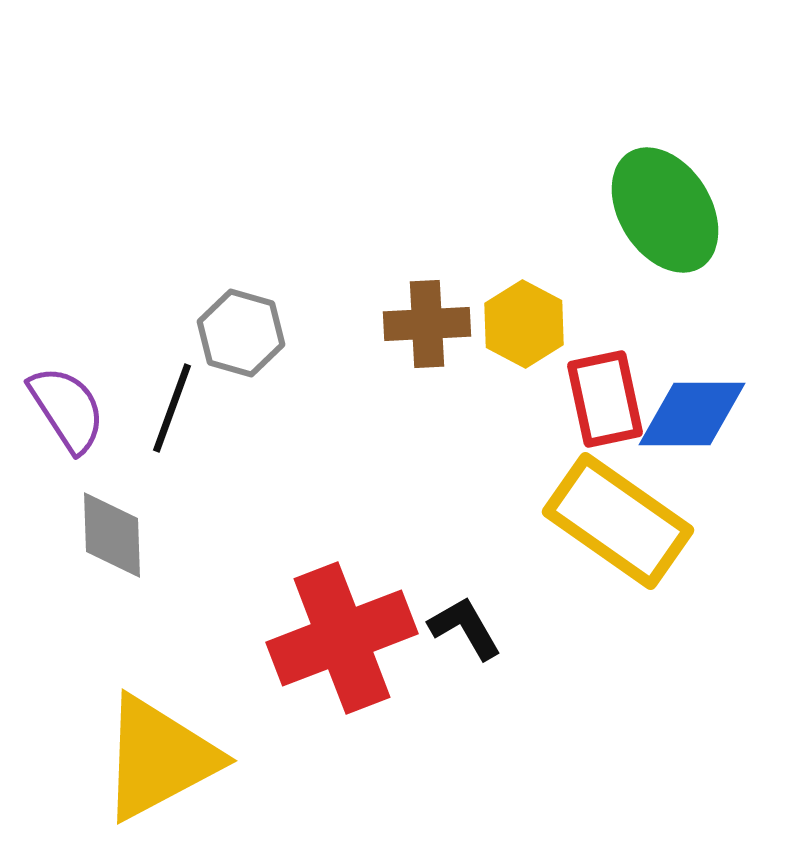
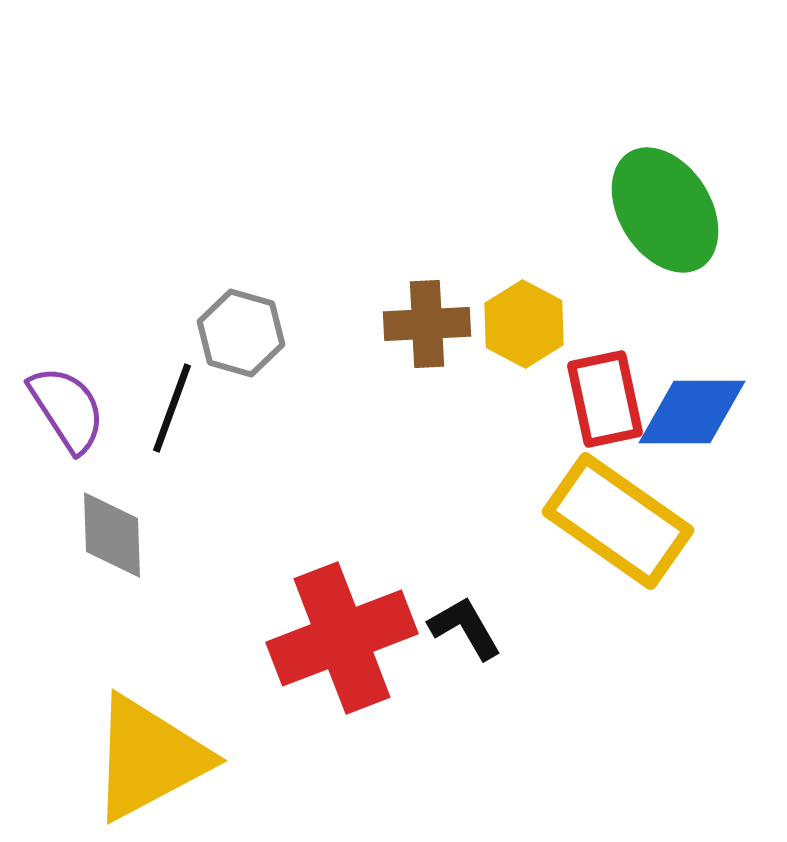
blue diamond: moved 2 px up
yellow triangle: moved 10 px left
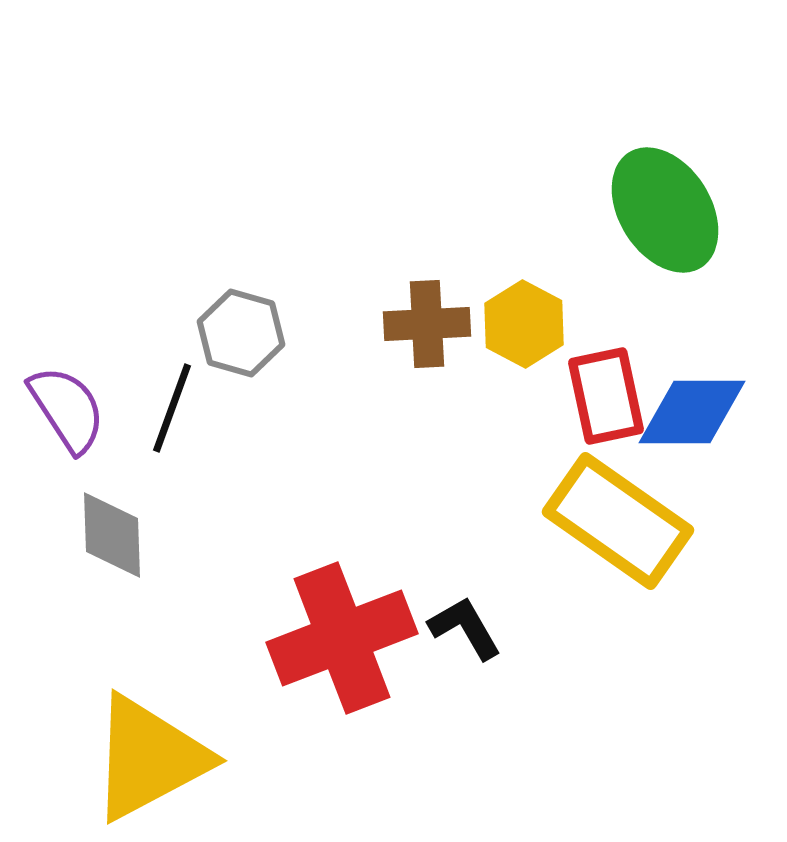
red rectangle: moved 1 px right, 3 px up
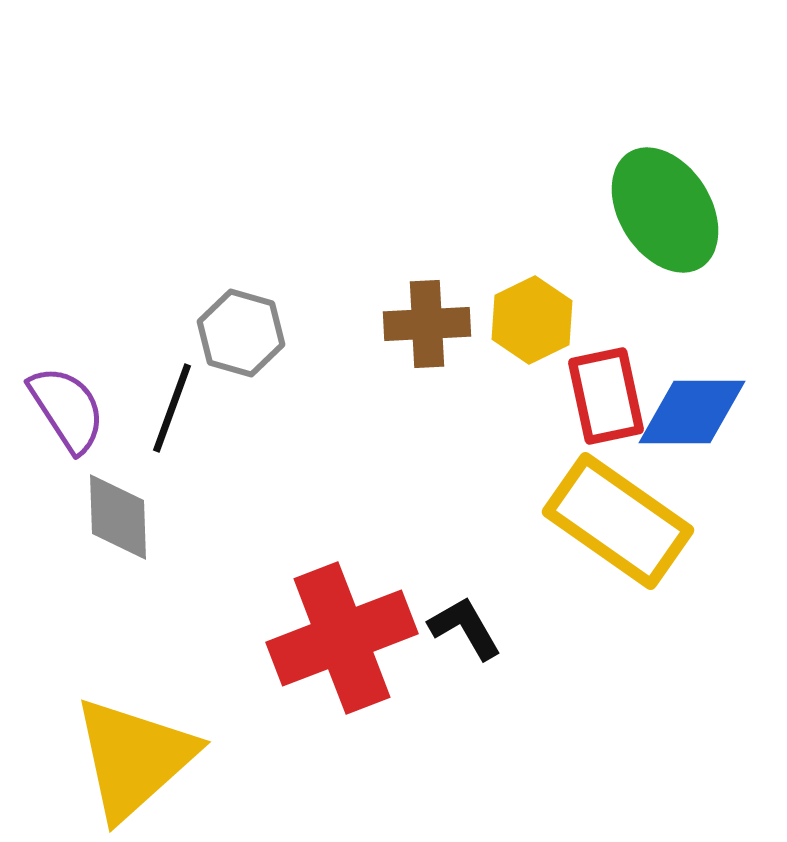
yellow hexagon: moved 8 px right, 4 px up; rotated 6 degrees clockwise
gray diamond: moved 6 px right, 18 px up
yellow triangle: moved 15 px left; rotated 14 degrees counterclockwise
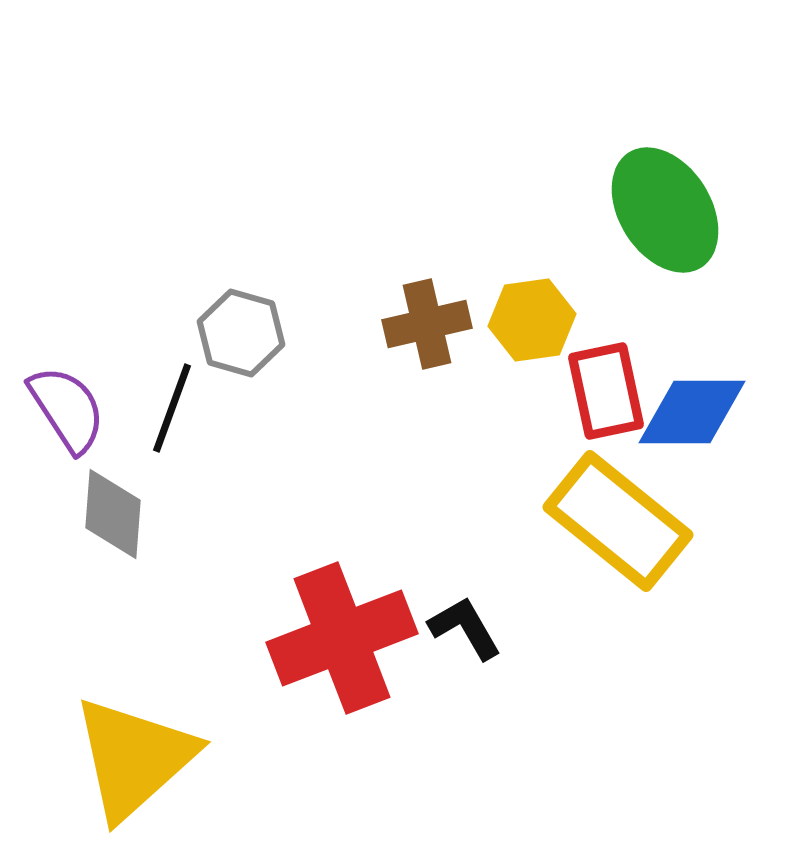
yellow hexagon: rotated 18 degrees clockwise
brown cross: rotated 10 degrees counterclockwise
red rectangle: moved 5 px up
gray diamond: moved 5 px left, 3 px up; rotated 6 degrees clockwise
yellow rectangle: rotated 4 degrees clockwise
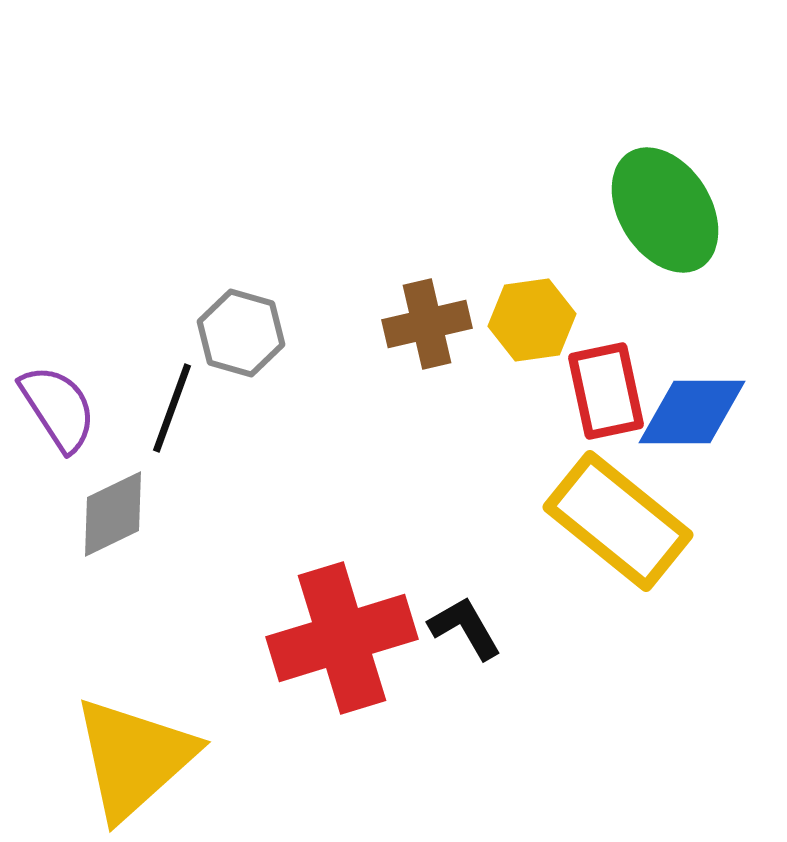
purple semicircle: moved 9 px left, 1 px up
gray diamond: rotated 60 degrees clockwise
red cross: rotated 4 degrees clockwise
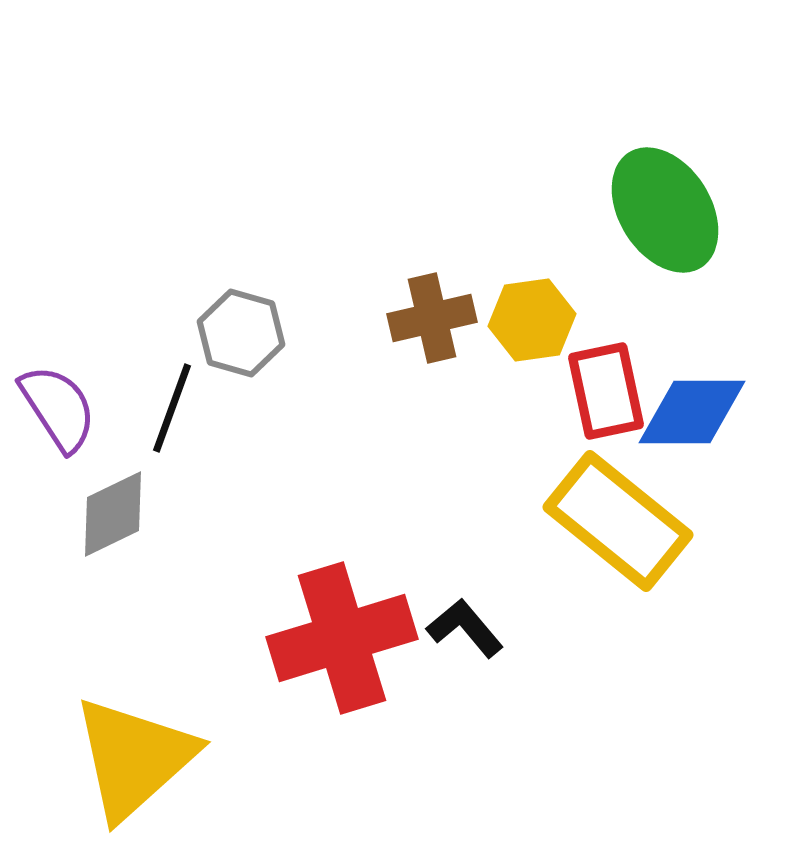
brown cross: moved 5 px right, 6 px up
black L-shape: rotated 10 degrees counterclockwise
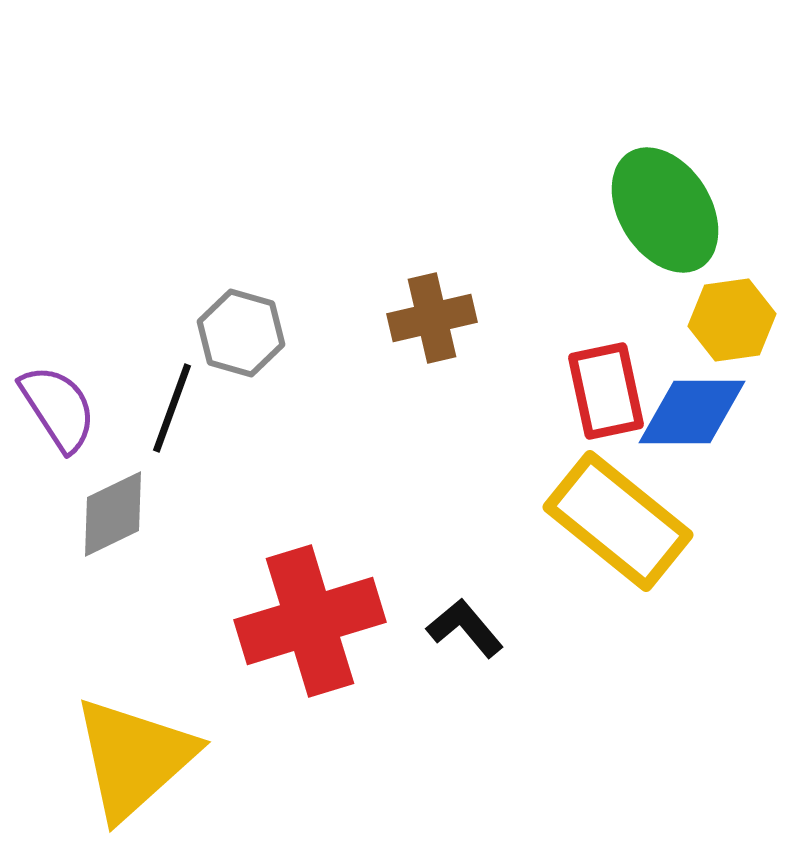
yellow hexagon: moved 200 px right
red cross: moved 32 px left, 17 px up
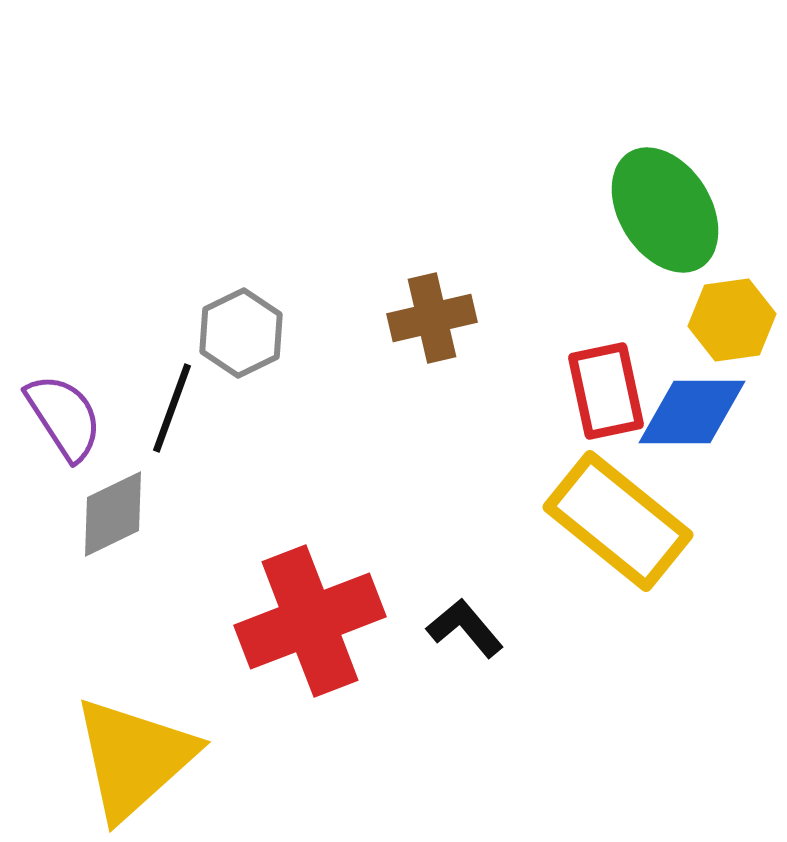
gray hexagon: rotated 18 degrees clockwise
purple semicircle: moved 6 px right, 9 px down
red cross: rotated 4 degrees counterclockwise
